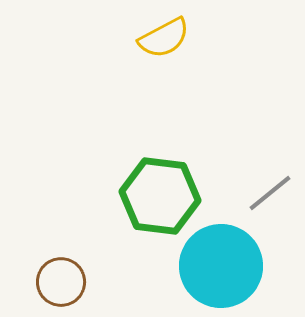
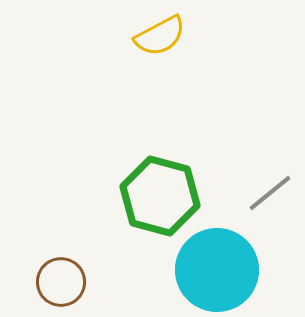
yellow semicircle: moved 4 px left, 2 px up
green hexagon: rotated 8 degrees clockwise
cyan circle: moved 4 px left, 4 px down
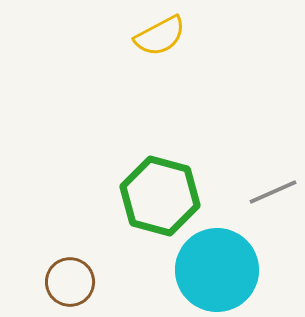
gray line: moved 3 px right, 1 px up; rotated 15 degrees clockwise
brown circle: moved 9 px right
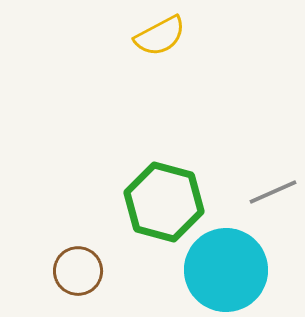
green hexagon: moved 4 px right, 6 px down
cyan circle: moved 9 px right
brown circle: moved 8 px right, 11 px up
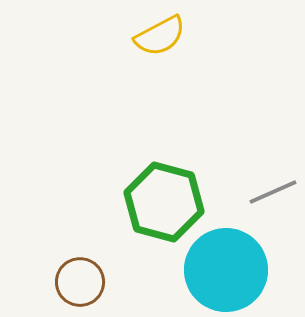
brown circle: moved 2 px right, 11 px down
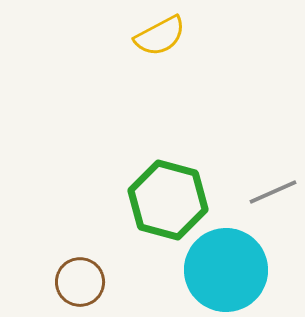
green hexagon: moved 4 px right, 2 px up
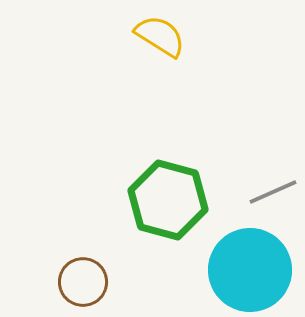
yellow semicircle: rotated 120 degrees counterclockwise
cyan circle: moved 24 px right
brown circle: moved 3 px right
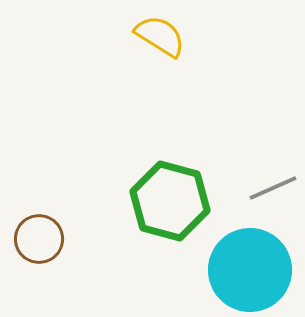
gray line: moved 4 px up
green hexagon: moved 2 px right, 1 px down
brown circle: moved 44 px left, 43 px up
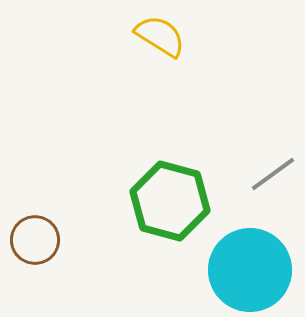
gray line: moved 14 px up; rotated 12 degrees counterclockwise
brown circle: moved 4 px left, 1 px down
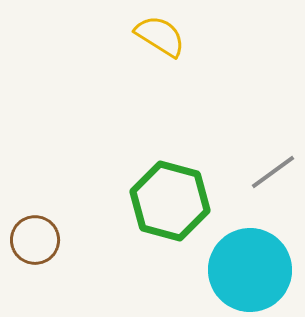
gray line: moved 2 px up
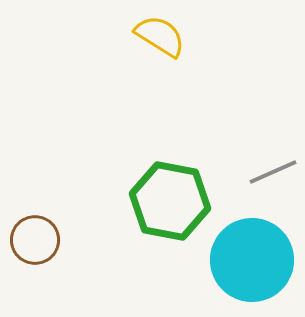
gray line: rotated 12 degrees clockwise
green hexagon: rotated 4 degrees counterclockwise
cyan circle: moved 2 px right, 10 px up
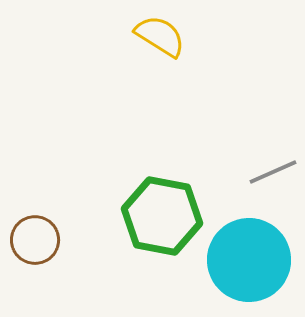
green hexagon: moved 8 px left, 15 px down
cyan circle: moved 3 px left
